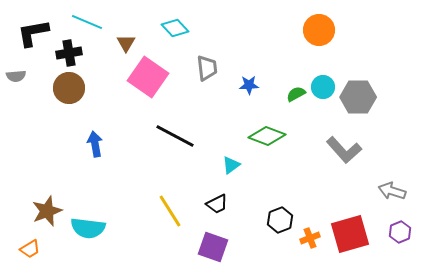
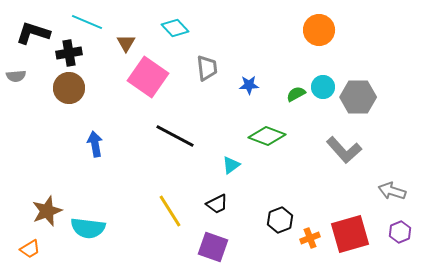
black L-shape: rotated 28 degrees clockwise
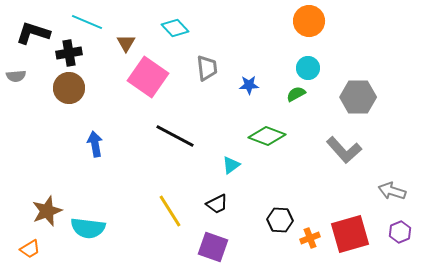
orange circle: moved 10 px left, 9 px up
cyan circle: moved 15 px left, 19 px up
black hexagon: rotated 25 degrees clockwise
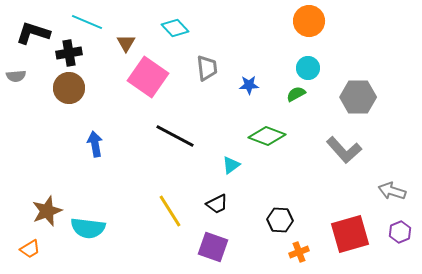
orange cross: moved 11 px left, 14 px down
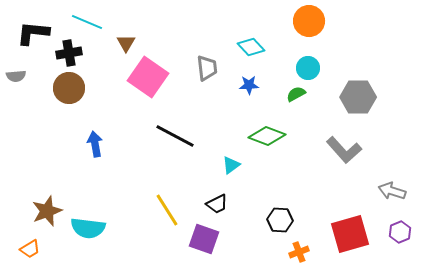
cyan diamond: moved 76 px right, 19 px down
black L-shape: rotated 12 degrees counterclockwise
yellow line: moved 3 px left, 1 px up
purple square: moved 9 px left, 8 px up
